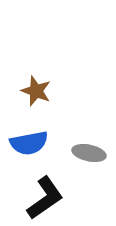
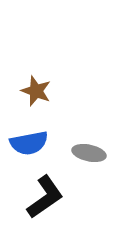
black L-shape: moved 1 px up
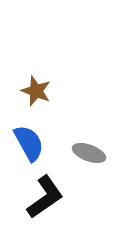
blue semicircle: rotated 108 degrees counterclockwise
gray ellipse: rotated 8 degrees clockwise
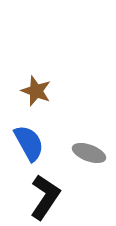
black L-shape: rotated 21 degrees counterclockwise
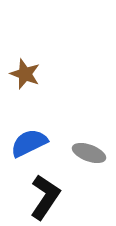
brown star: moved 11 px left, 17 px up
blue semicircle: rotated 87 degrees counterclockwise
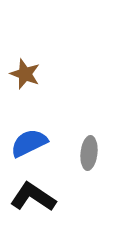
gray ellipse: rotated 76 degrees clockwise
black L-shape: moved 12 px left; rotated 90 degrees counterclockwise
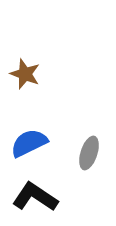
gray ellipse: rotated 12 degrees clockwise
black L-shape: moved 2 px right
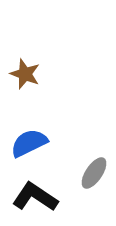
gray ellipse: moved 5 px right, 20 px down; rotated 16 degrees clockwise
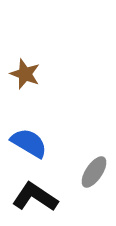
blue semicircle: rotated 57 degrees clockwise
gray ellipse: moved 1 px up
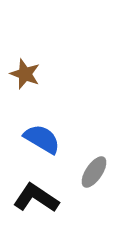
blue semicircle: moved 13 px right, 4 px up
black L-shape: moved 1 px right, 1 px down
